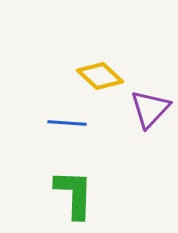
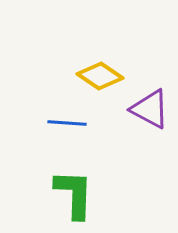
yellow diamond: rotated 9 degrees counterclockwise
purple triangle: rotated 45 degrees counterclockwise
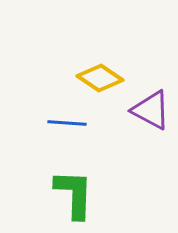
yellow diamond: moved 2 px down
purple triangle: moved 1 px right, 1 px down
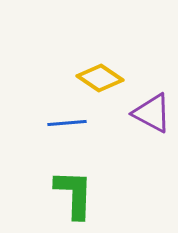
purple triangle: moved 1 px right, 3 px down
blue line: rotated 9 degrees counterclockwise
